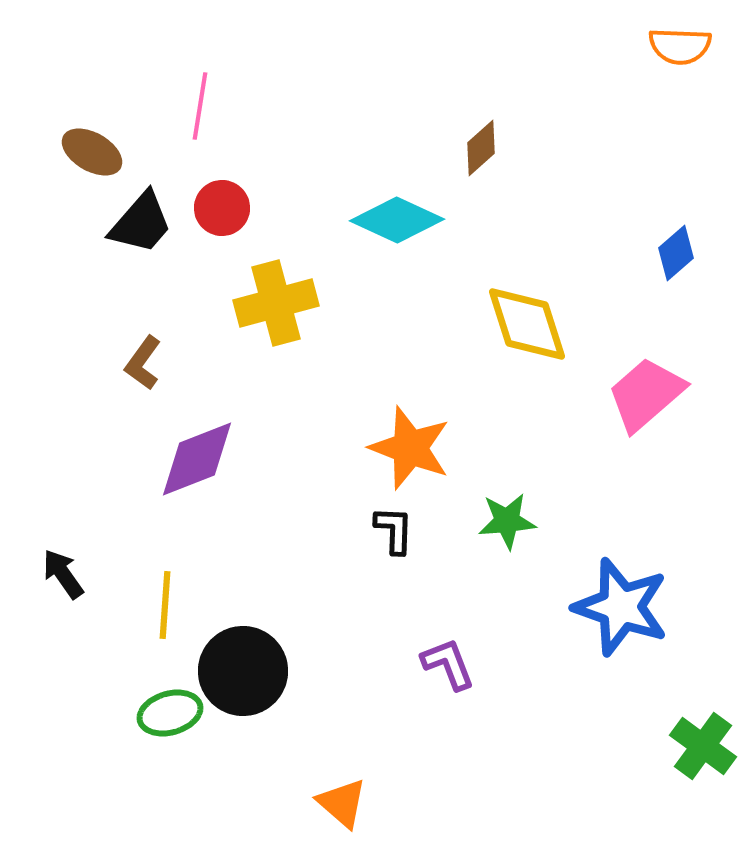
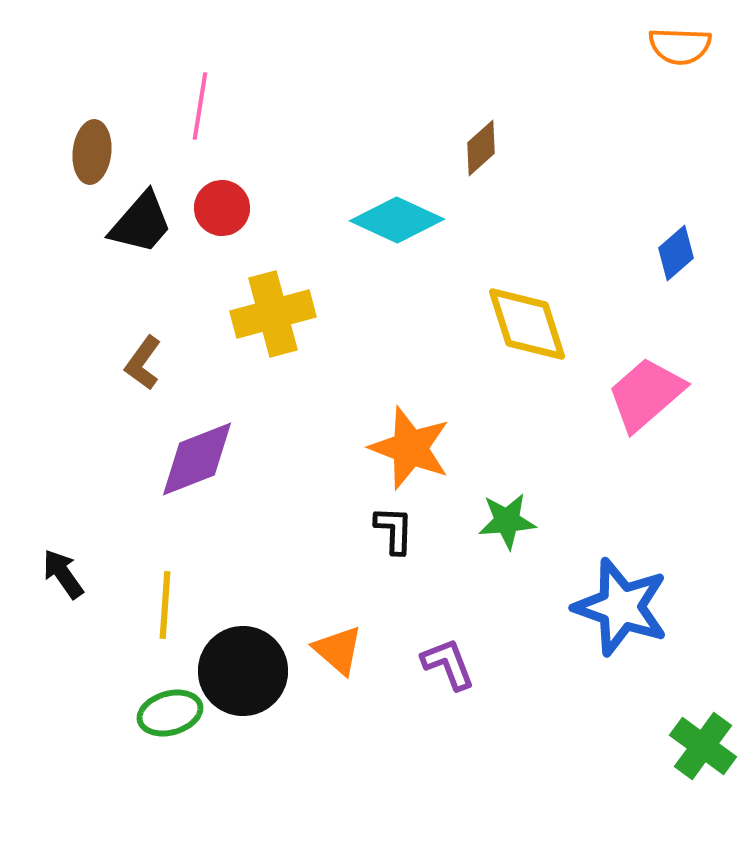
brown ellipse: rotated 66 degrees clockwise
yellow cross: moved 3 px left, 11 px down
orange triangle: moved 4 px left, 153 px up
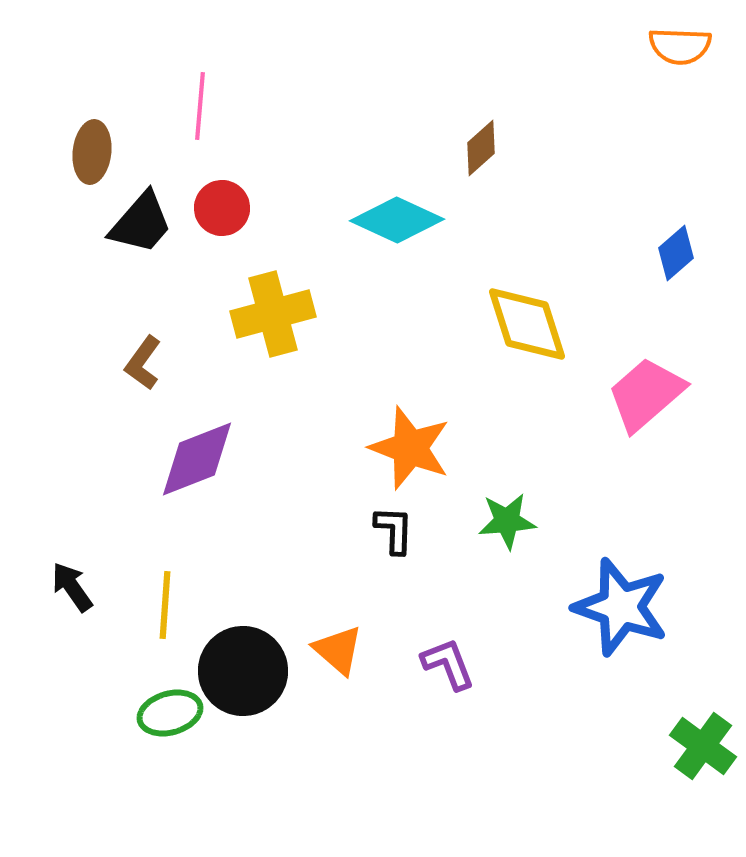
pink line: rotated 4 degrees counterclockwise
black arrow: moved 9 px right, 13 px down
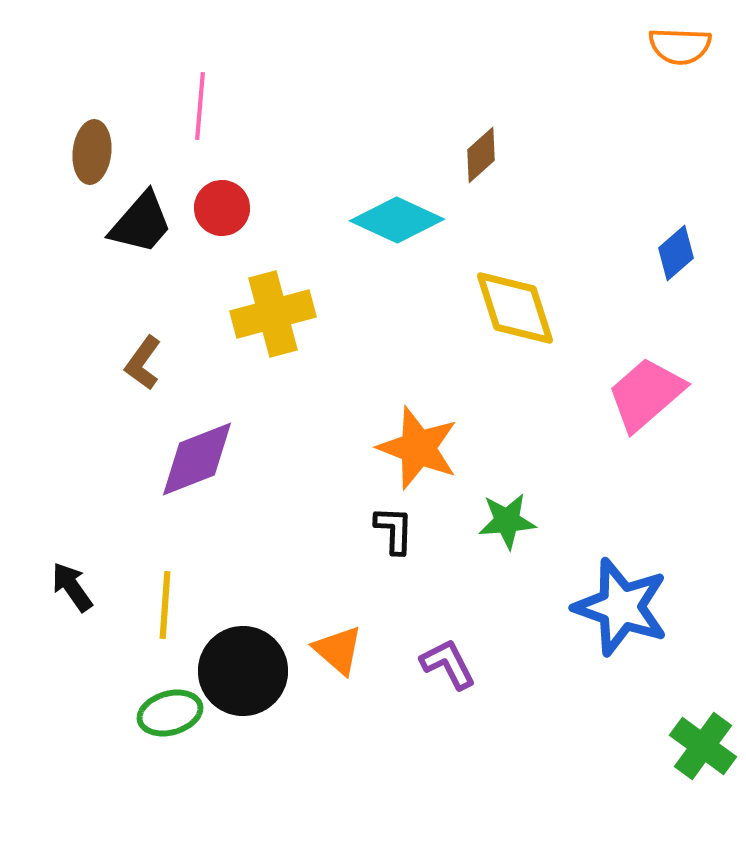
brown diamond: moved 7 px down
yellow diamond: moved 12 px left, 16 px up
orange star: moved 8 px right
purple L-shape: rotated 6 degrees counterclockwise
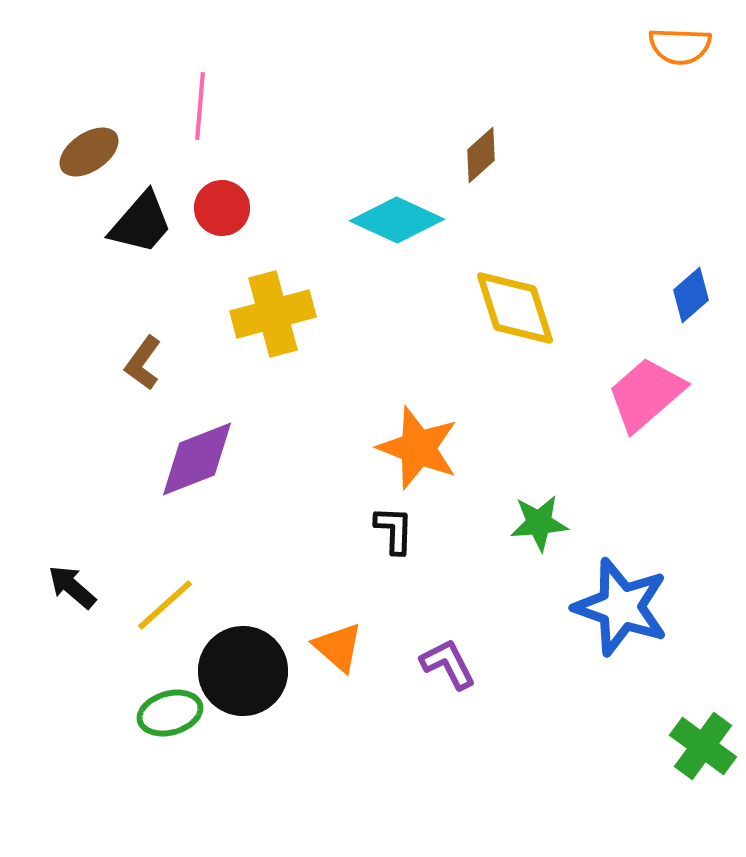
brown ellipse: moved 3 px left; rotated 50 degrees clockwise
blue diamond: moved 15 px right, 42 px down
green star: moved 32 px right, 2 px down
black arrow: rotated 14 degrees counterclockwise
yellow line: rotated 44 degrees clockwise
orange triangle: moved 3 px up
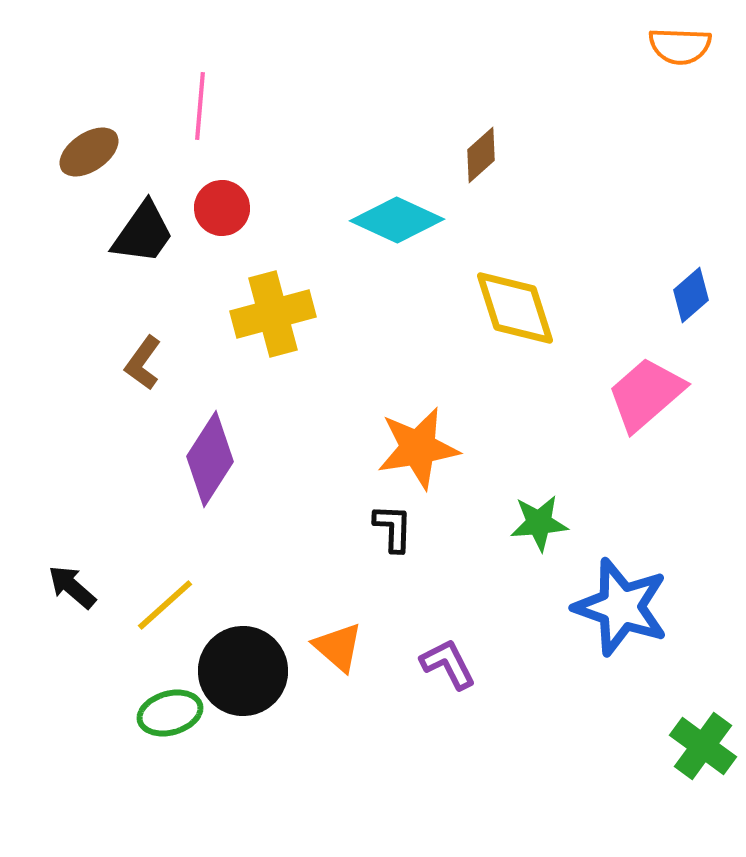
black trapezoid: moved 2 px right, 10 px down; rotated 6 degrees counterclockwise
orange star: rotated 30 degrees counterclockwise
purple diamond: moved 13 px right; rotated 36 degrees counterclockwise
black L-shape: moved 1 px left, 2 px up
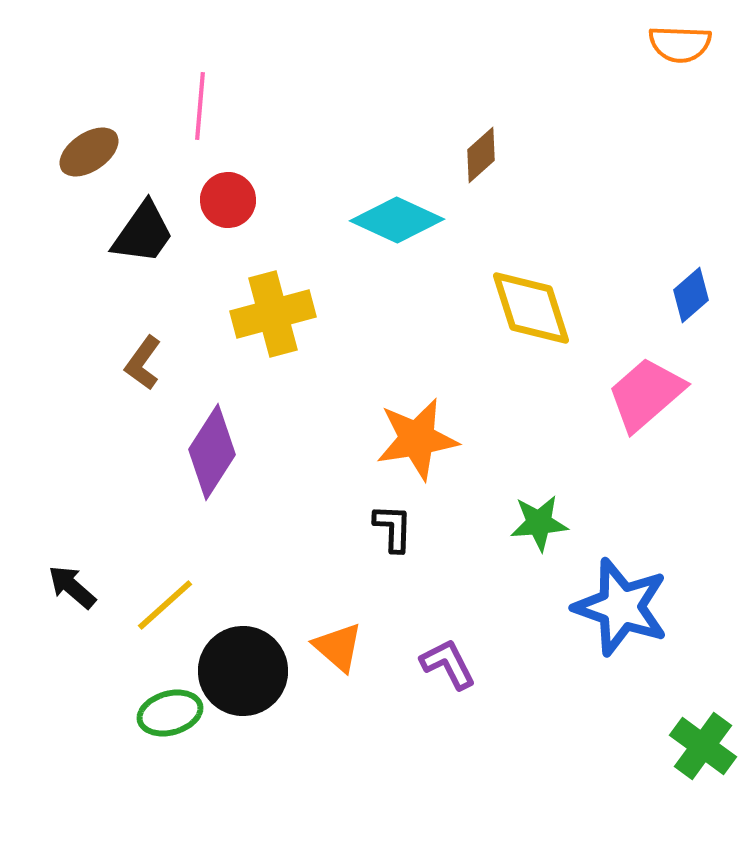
orange semicircle: moved 2 px up
red circle: moved 6 px right, 8 px up
yellow diamond: moved 16 px right
orange star: moved 1 px left, 9 px up
purple diamond: moved 2 px right, 7 px up
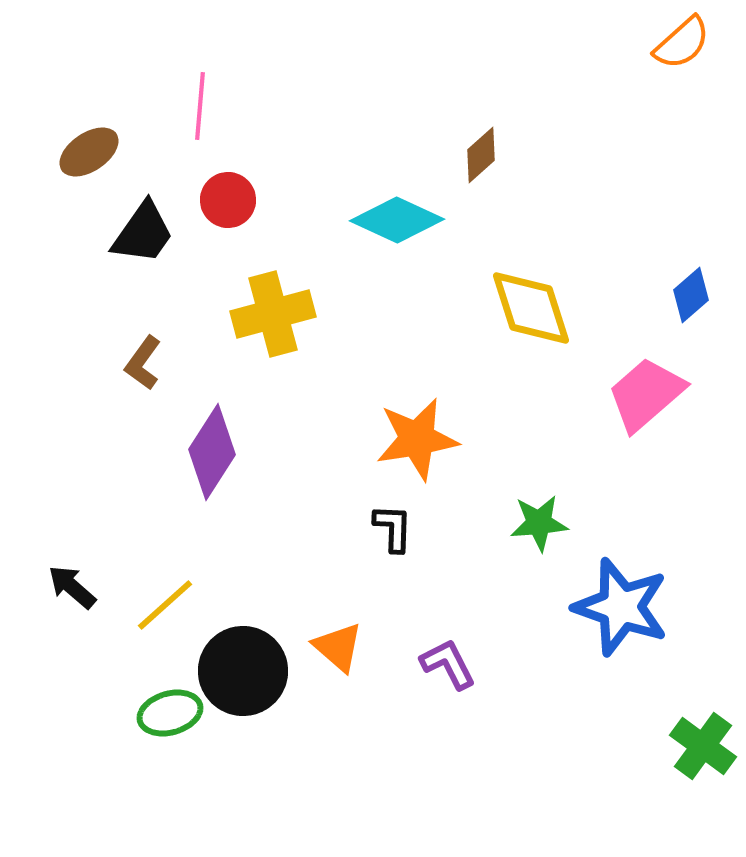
orange semicircle: moved 2 px right, 1 px up; rotated 44 degrees counterclockwise
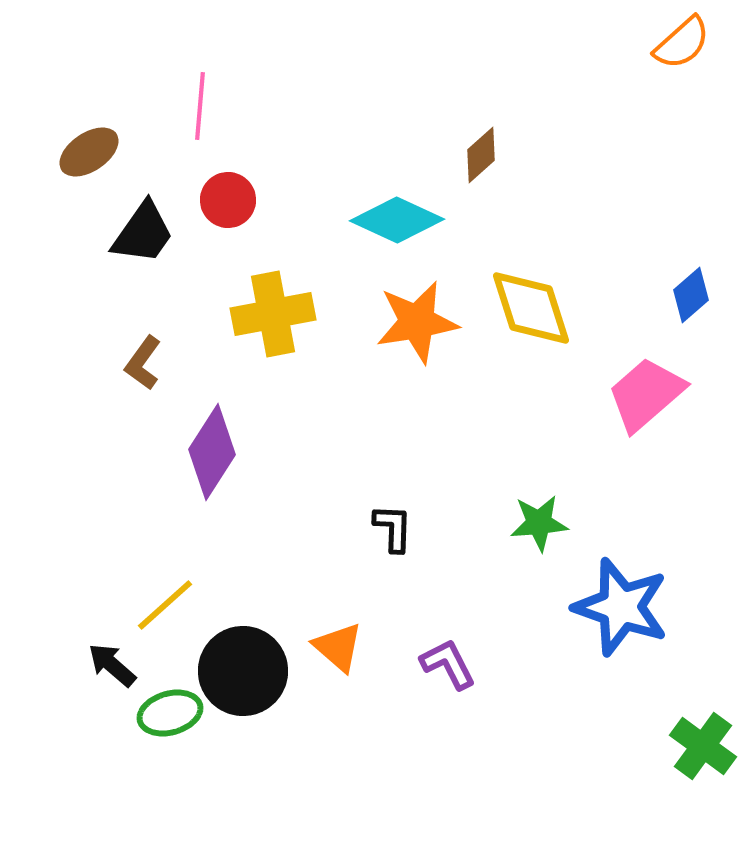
yellow cross: rotated 4 degrees clockwise
orange star: moved 117 px up
black arrow: moved 40 px right, 78 px down
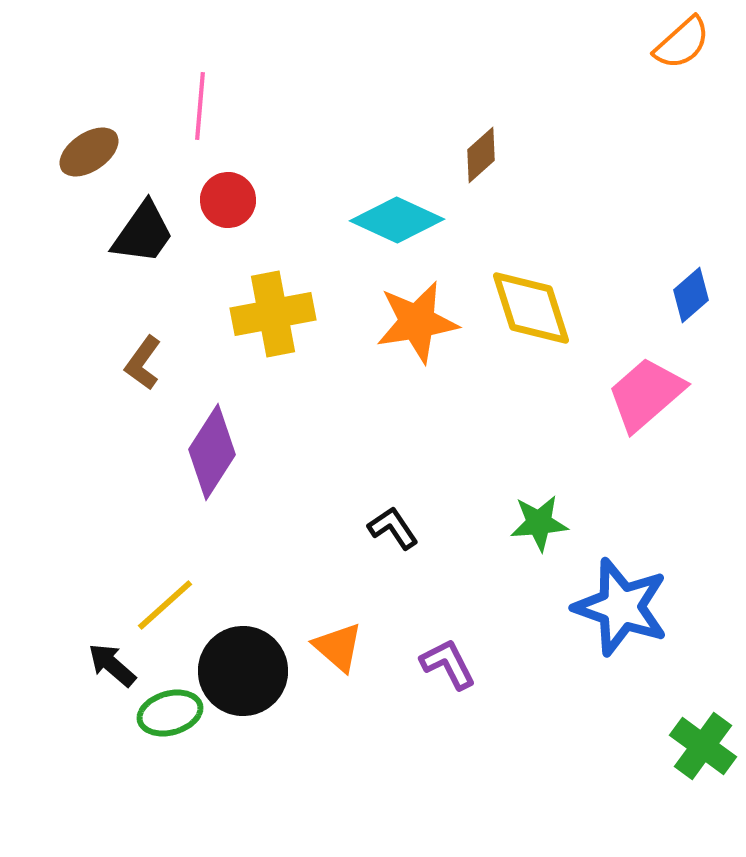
black L-shape: rotated 36 degrees counterclockwise
